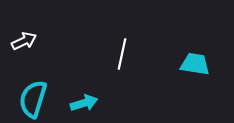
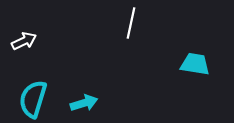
white line: moved 9 px right, 31 px up
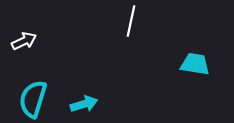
white line: moved 2 px up
cyan arrow: moved 1 px down
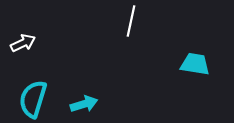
white arrow: moved 1 px left, 2 px down
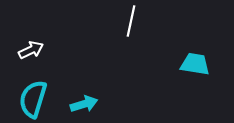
white arrow: moved 8 px right, 7 px down
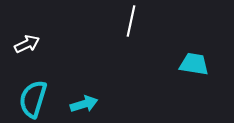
white arrow: moved 4 px left, 6 px up
cyan trapezoid: moved 1 px left
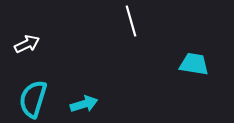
white line: rotated 28 degrees counterclockwise
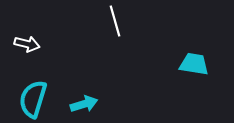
white line: moved 16 px left
white arrow: rotated 40 degrees clockwise
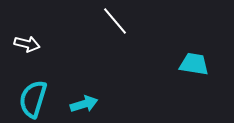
white line: rotated 24 degrees counterclockwise
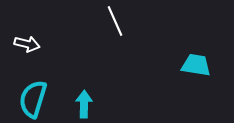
white line: rotated 16 degrees clockwise
cyan trapezoid: moved 2 px right, 1 px down
cyan arrow: rotated 72 degrees counterclockwise
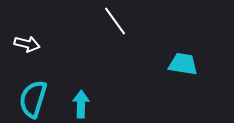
white line: rotated 12 degrees counterclockwise
cyan trapezoid: moved 13 px left, 1 px up
cyan arrow: moved 3 px left
